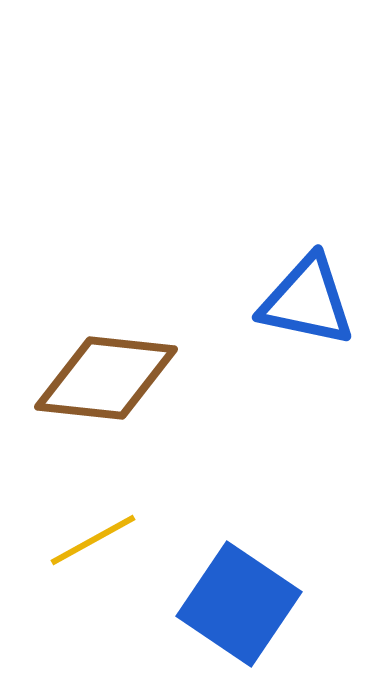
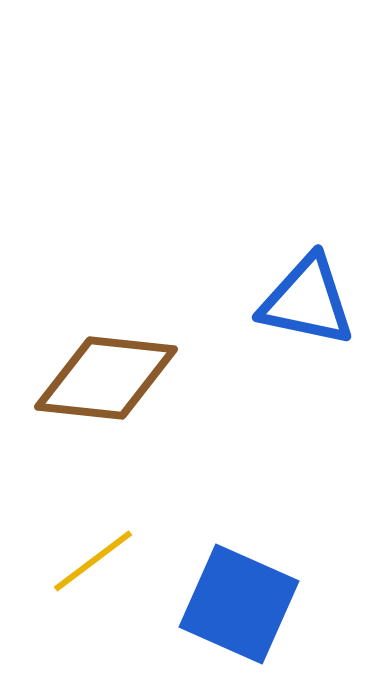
yellow line: moved 21 px down; rotated 8 degrees counterclockwise
blue square: rotated 10 degrees counterclockwise
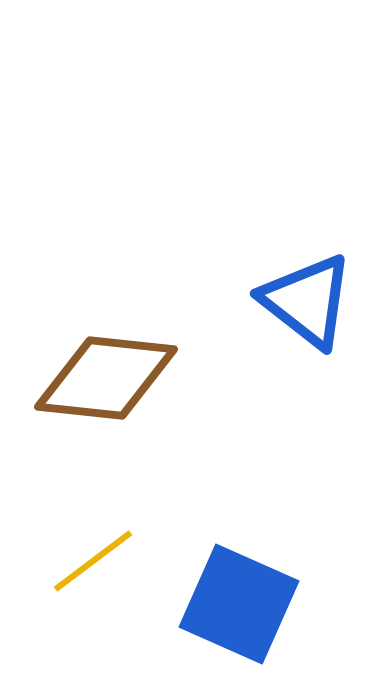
blue triangle: rotated 26 degrees clockwise
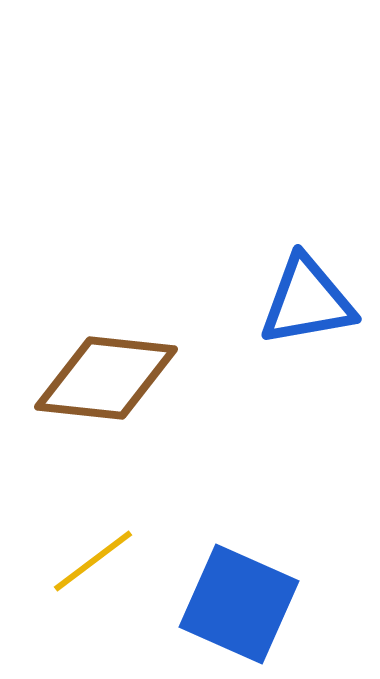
blue triangle: rotated 48 degrees counterclockwise
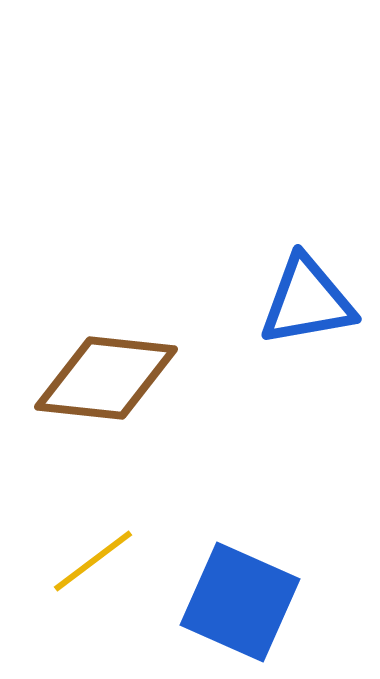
blue square: moved 1 px right, 2 px up
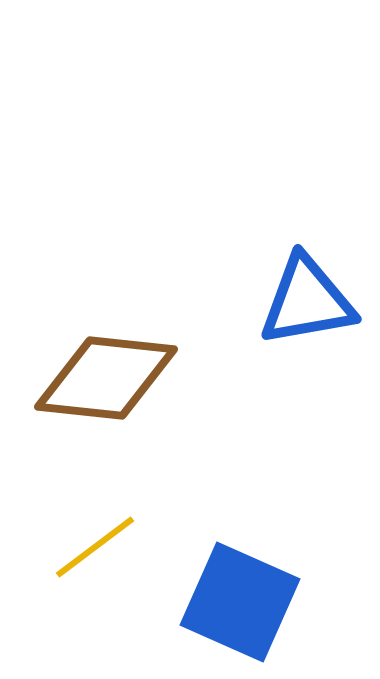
yellow line: moved 2 px right, 14 px up
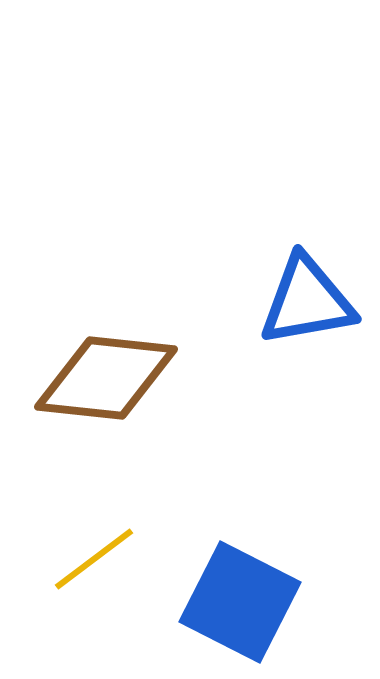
yellow line: moved 1 px left, 12 px down
blue square: rotated 3 degrees clockwise
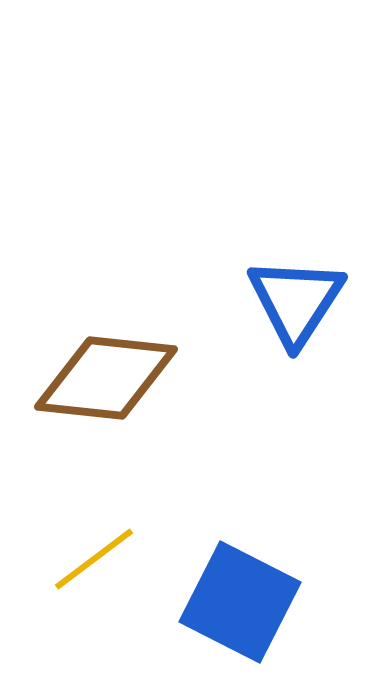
blue triangle: moved 11 px left; rotated 47 degrees counterclockwise
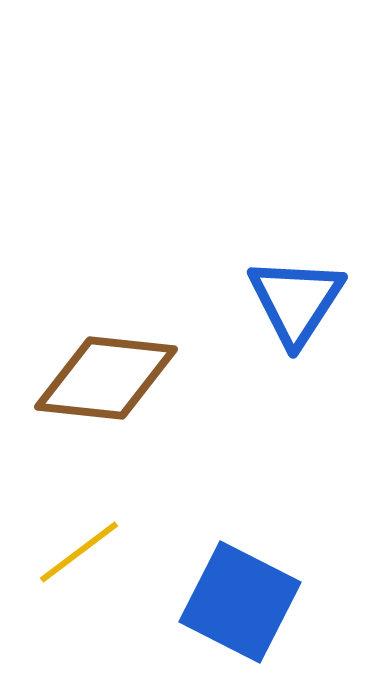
yellow line: moved 15 px left, 7 px up
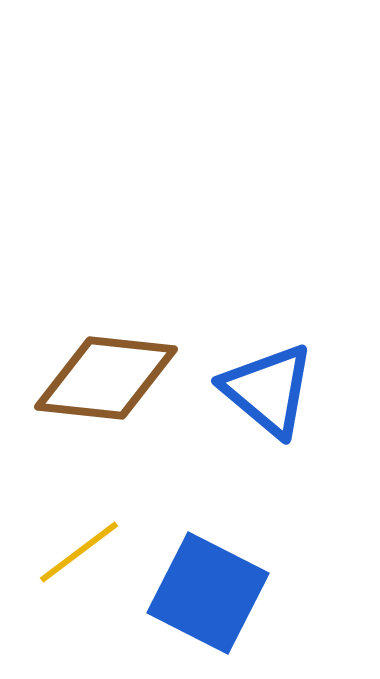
blue triangle: moved 28 px left, 89 px down; rotated 23 degrees counterclockwise
blue square: moved 32 px left, 9 px up
